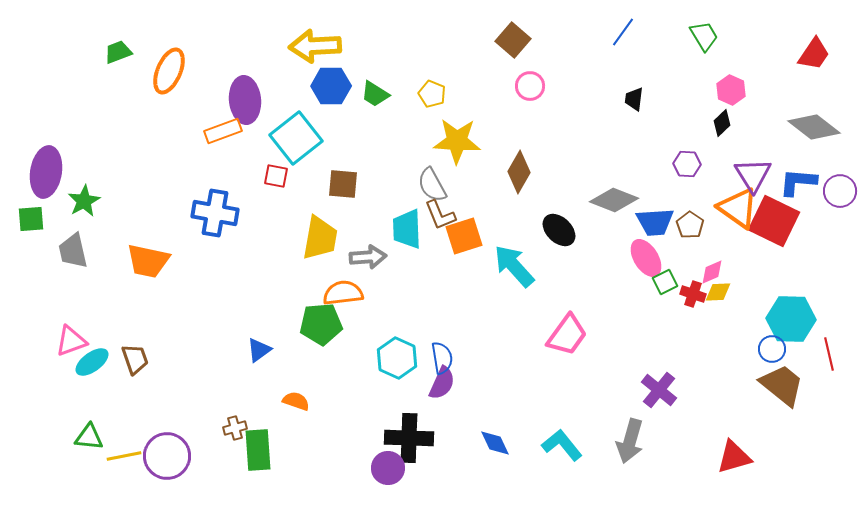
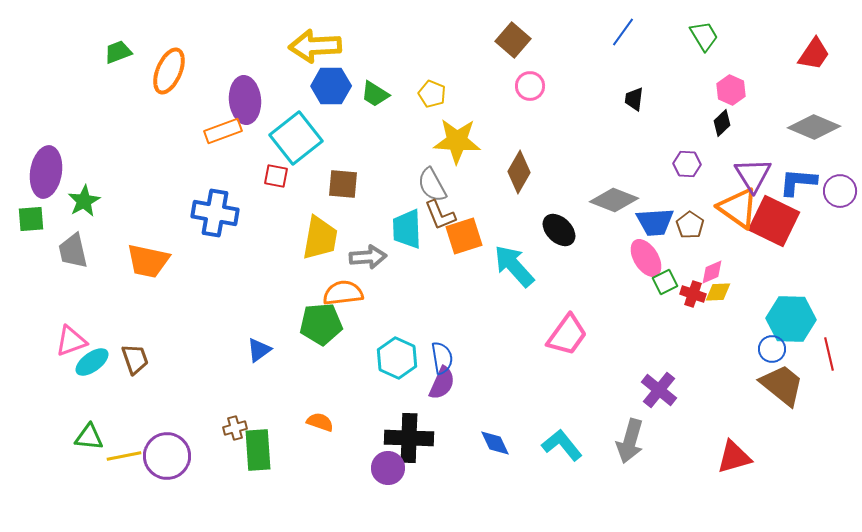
gray diamond at (814, 127): rotated 15 degrees counterclockwise
orange semicircle at (296, 401): moved 24 px right, 21 px down
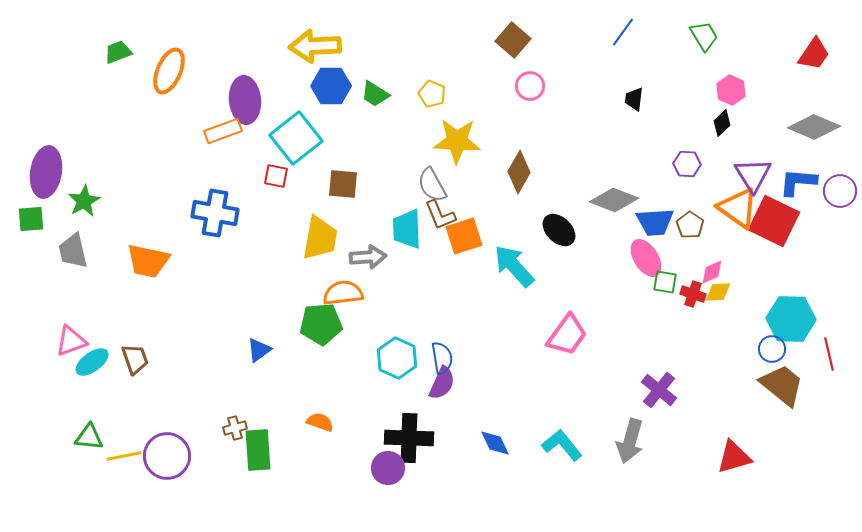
green square at (665, 282): rotated 35 degrees clockwise
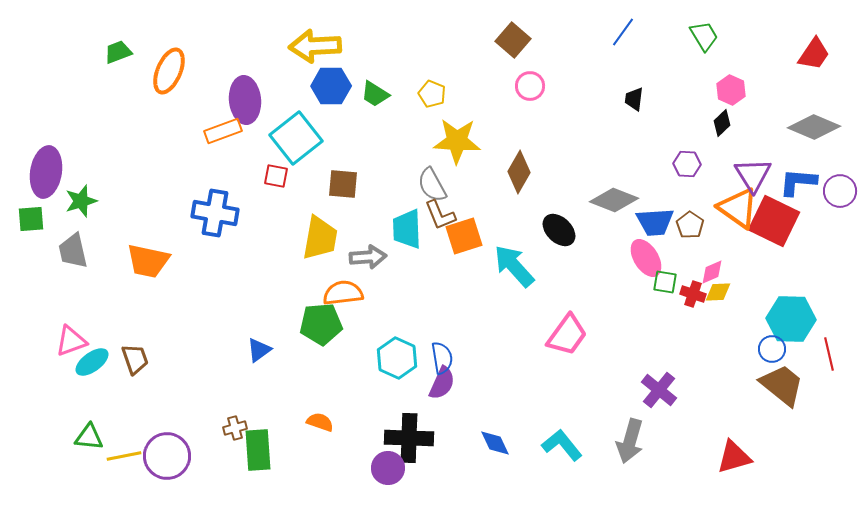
green star at (84, 201): moved 3 px left; rotated 12 degrees clockwise
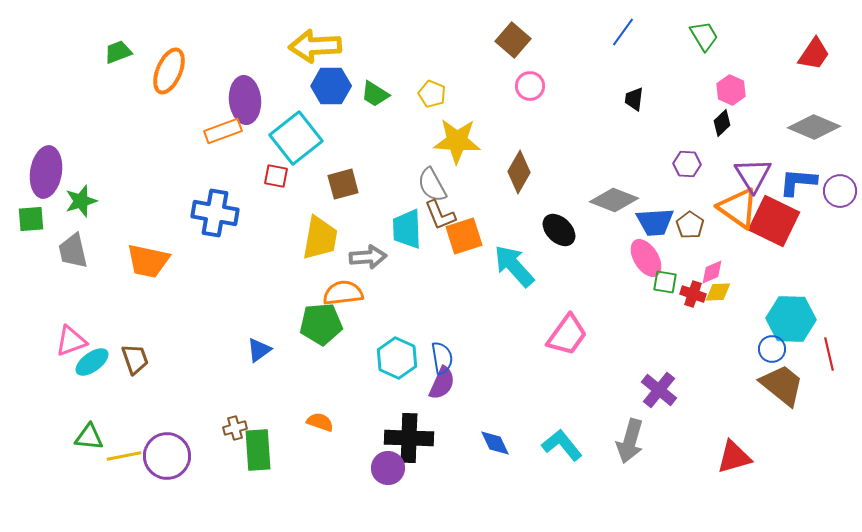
brown square at (343, 184): rotated 20 degrees counterclockwise
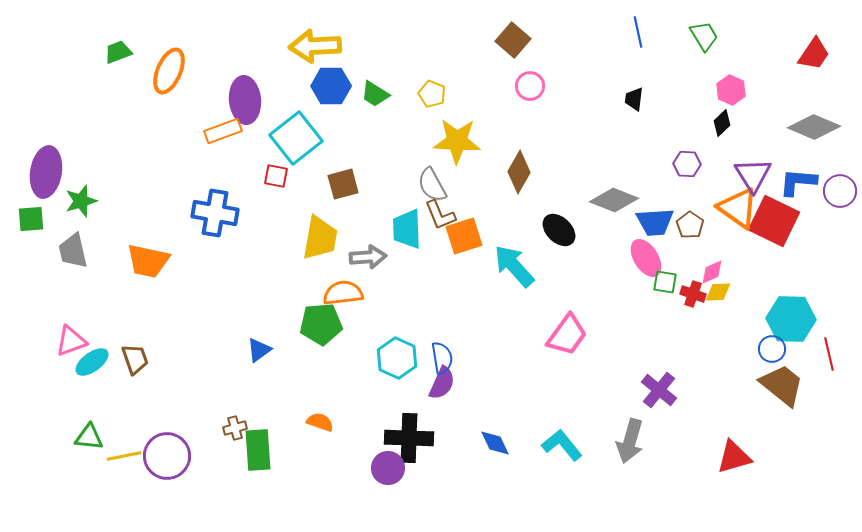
blue line at (623, 32): moved 15 px right; rotated 48 degrees counterclockwise
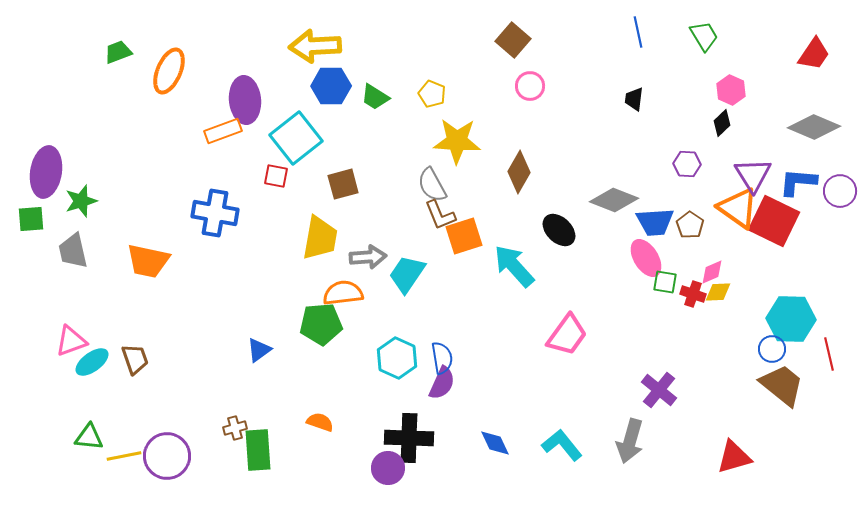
green trapezoid at (375, 94): moved 3 px down
cyan trapezoid at (407, 229): moved 45 px down; rotated 36 degrees clockwise
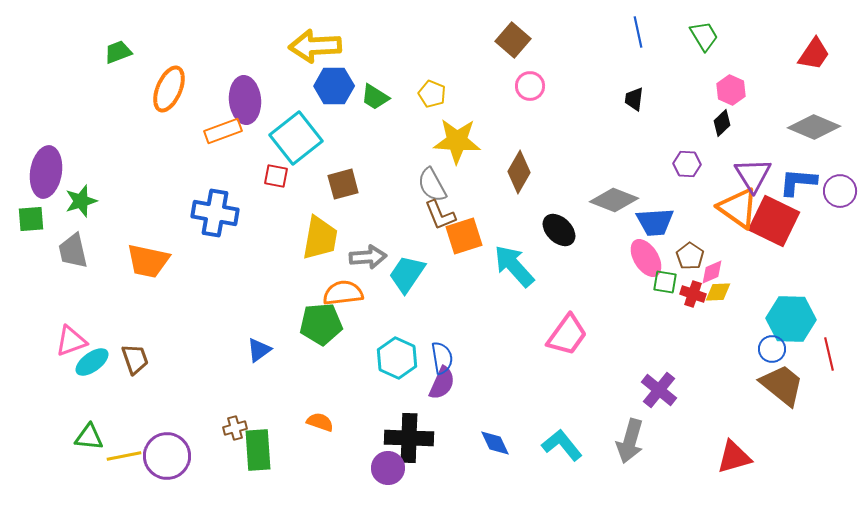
orange ellipse at (169, 71): moved 18 px down
blue hexagon at (331, 86): moved 3 px right
brown pentagon at (690, 225): moved 31 px down
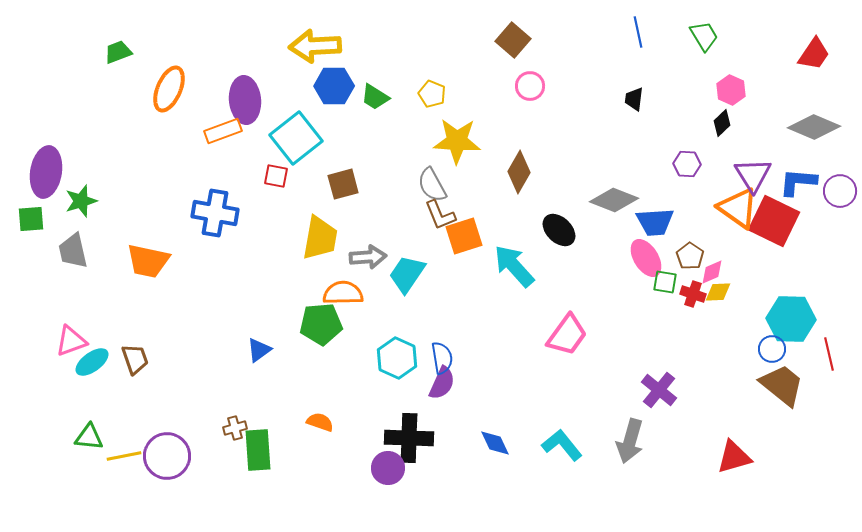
orange semicircle at (343, 293): rotated 6 degrees clockwise
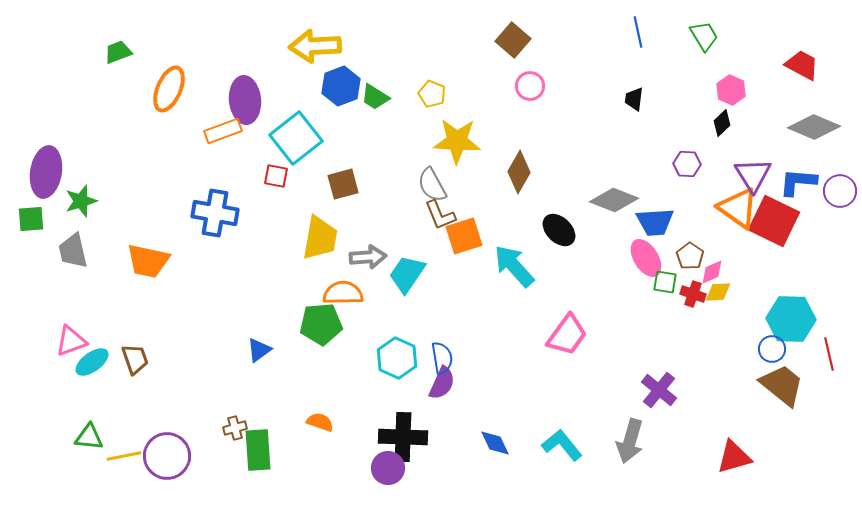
red trapezoid at (814, 54): moved 12 px left, 11 px down; rotated 96 degrees counterclockwise
blue hexagon at (334, 86): moved 7 px right; rotated 21 degrees counterclockwise
black cross at (409, 438): moved 6 px left, 1 px up
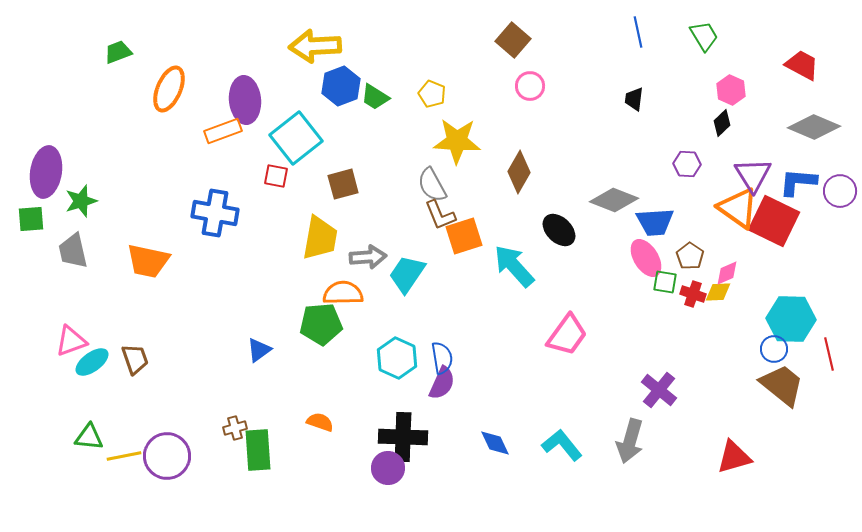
pink diamond at (712, 272): moved 15 px right, 1 px down
blue circle at (772, 349): moved 2 px right
